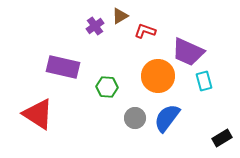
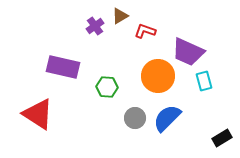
blue semicircle: rotated 8 degrees clockwise
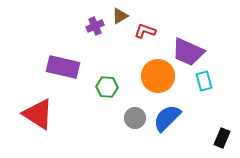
purple cross: rotated 12 degrees clockwise
black rectangle: rotated 36 degrees counterclockwise
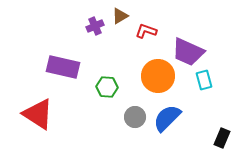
red L-shape: moved 1 px right
cyan rectangle: moved 1 px up
gray circle: moved 1 px up
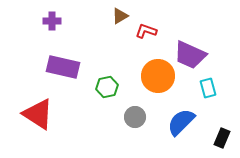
purple cross: moved 43 px left, 5 px up; rotated 24 degrees clockwise
purple trapezoid: moved 2 px right, 3 px down
cyan rectangle: moved 4 px right, 8 px down
green hexagon: rotated 15 degrees counterclockwise
blue semicircle: moved 14 px right, 4 px down
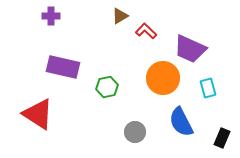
purple cross: moved 1 px left, 5 px up
red L-shape: rotated 25 degrees clockwise
purple trapezoid: moved 6 px up
orange circle: moved 5 px right, 2 px down
gray circle: moved 15 px down
blue semicircle: rotated 72 degrees counterclockwise
